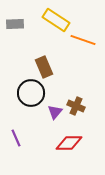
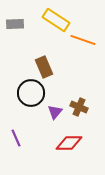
brown cross: moved 3 px right, 1 px down
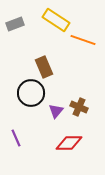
gray rectangle: rotated 18 degrees counterclockwise
purple triangle: moved 1 px right, 1 px up
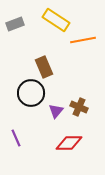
orange line: rotated 30 degrees counterclockwise
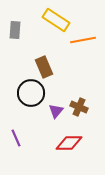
gray rectangle: moved 6 px down; rotated 66 degrees counterclockwise
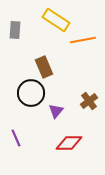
brown cross: moved 10 px right, 6 px up; rotated 30 degrees clockwise
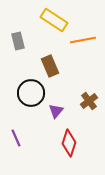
yellow rectangle: moved 2 px left
gray rectangle: moved 3 px right, 11 px down; rotated 18 degrees counterclockwise
brown rectangle: moved 6 px right, 1 px up
red diamond: rotated 72 degrees counterclockwise
